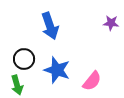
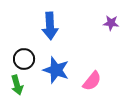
blue arrow: rotated 16 degrees clockwise
blue star: moved 1 px left
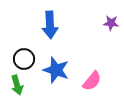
blue arrow: moved 1 px up
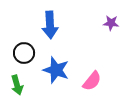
black circle: moved 6 px up
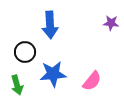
black circle: moved 1 px right, 1 px up
blue star: moved 3 px left, 4 px down; rotated 24 degrees counterclockwise
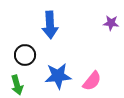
black circle: moved 3 px down
blue star: moved 5 px right, 2 px down
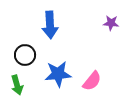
blue star: moved 2 px up
